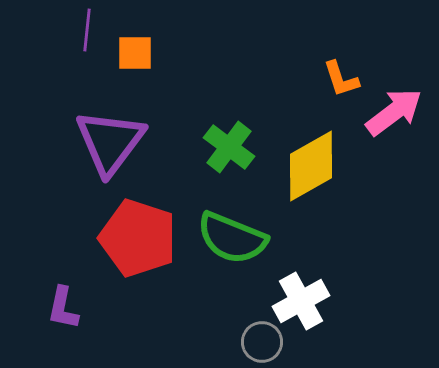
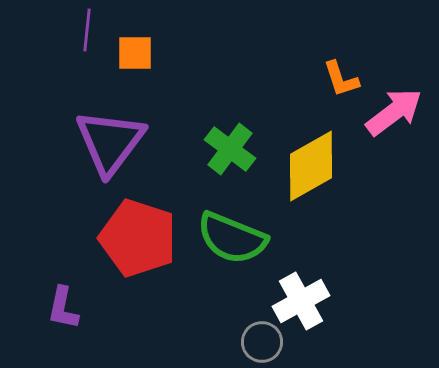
green cross: moved 1 px right, 2 px down
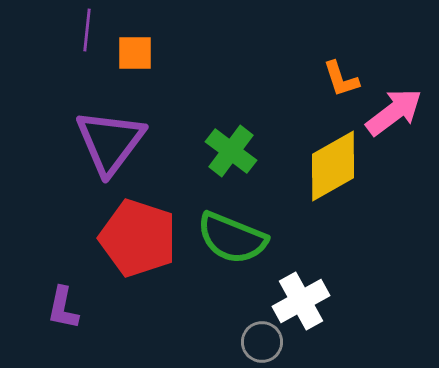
green cross: moved 1 px right, 2 px down
yellow diamond: moved 22 px right
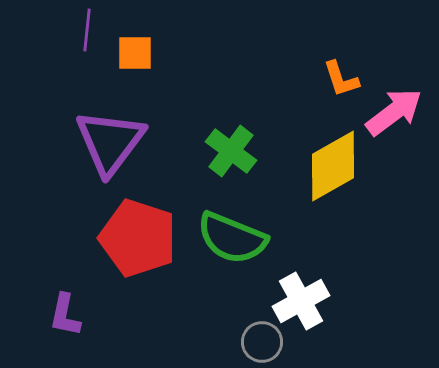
purple L-shape: moved 2 px right, 7 px down
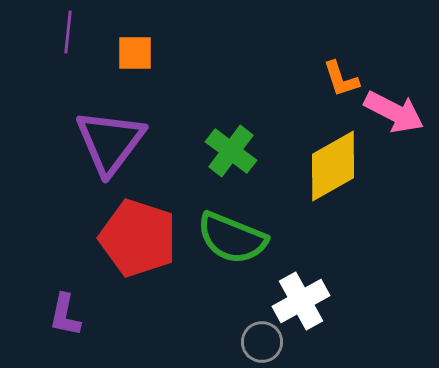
purple line: moved 19 px left, 2 px down
pink arrow: rotated 64 degrees clockwise
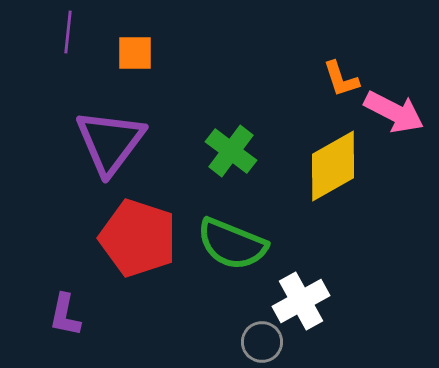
green semicircle: moved 6 px down
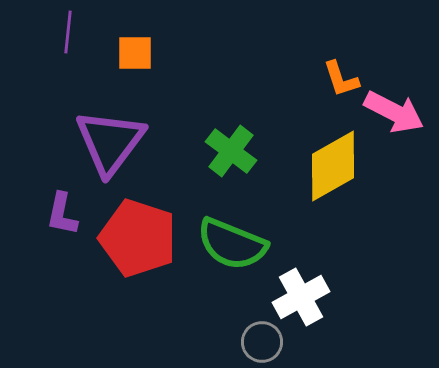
white cross: moved 4 px up
purple L-shape: moved 3 px left, 101 px up
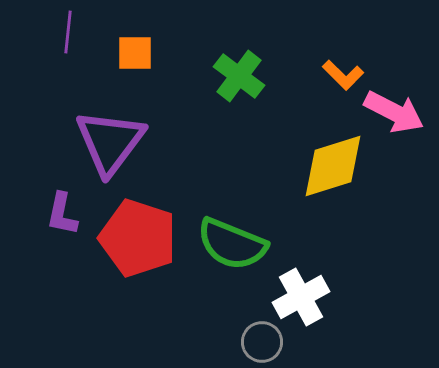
orange L-shape: moved 2 px right, 4 px up; rotated 27 degrees counterclockwise
green cross: moved 8 px right, 75 px up
yellow diamond: rotated 12 degrees clockwise
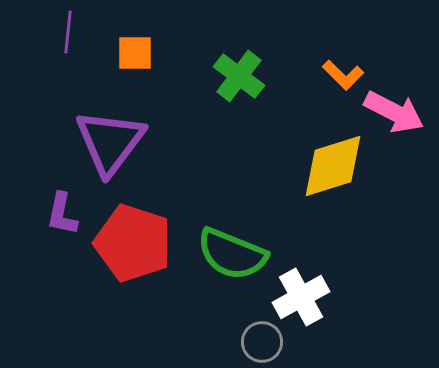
red pentagon: moved 5 px left, 5 px down
green semicircle: moved 10 px down
